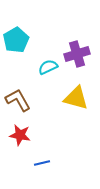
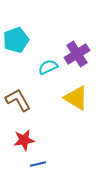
cyan pentagon: rotated 10 degrees clockwise
purple cross: rotated 15 degrees counterclockwise
yellow triangle: rotated 16 degrees clockwise
red star: moved 4 px right, 5 px down; rotated 20 degrees counterclockwise
blue line: moved 4 px left, 1 px down
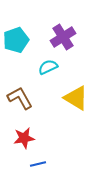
purple cross: moved 14 px left, 17 px up
brown L-shape: moved 2 px right, 2 px up
red star: moved 2 px up
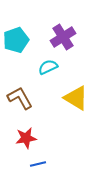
red star: moved 2 px right
